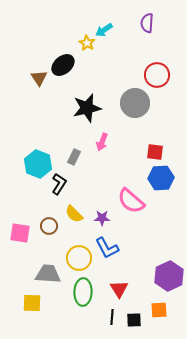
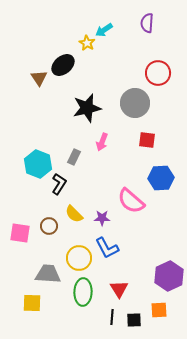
red circle: moved 1 px right, 2 px up
red square: moved 8 px left, 12 px up
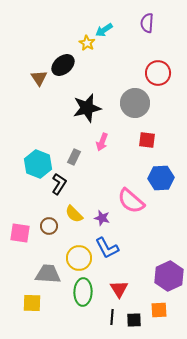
purple star: rotated 14 degrees clockwise
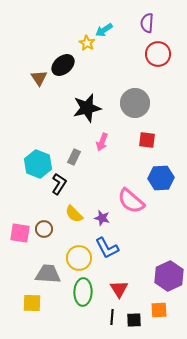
red circle: moved 19 px up
brown circle: moved 5 px left, 3 px down
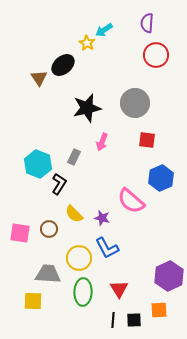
red circle: moved 2 px left, 1 px down
blue hexagon: rotated 20 degrees counterclockwise
brown circle: moved 5 px right
yellow square: moved 1 px right, 2 px up
black line: moved 1 px right, 3 px down
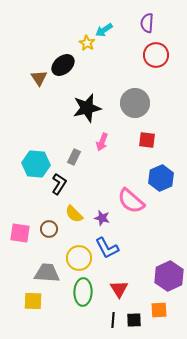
cyan hexagon: moved 2 px left; rotated 16 degrees counterclockwise
gray trapezoid: moved 1 px left, 1 px up
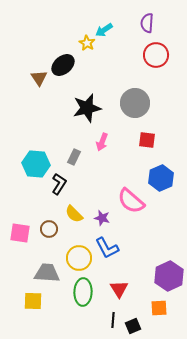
orange square: moved 2 px up
black square: moved 1 px left, 6 px down; rotated 21 degrees counterclockwise
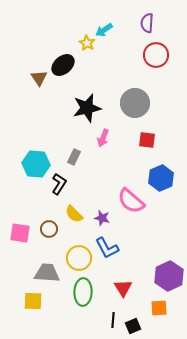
pink arrow: moved 1 px right, 4 px up
red triangle: moved 4 px right, 1 px up
